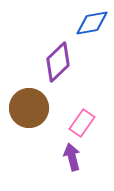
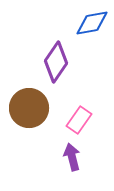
purple diamond: moved 2 px left; rotated 12 degrees counterclockwise
pink rectangle: moved 3 px left, 3 px up
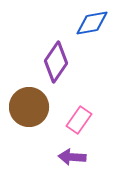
brown circle: moved 1 px up
purple arrow: rotated 72 degrees counterclockwise
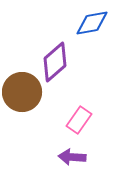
purple diamond: moved 1 px left; rotated 15 degrees clockwise
brown circle: moved 7 px left, 15 px up
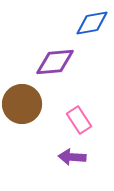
purple diamond: rotated 36 degrees clockwise
brown circle: moved 12 px down
pink rectangle: rotated 68 degrees counterclockwise
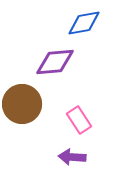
blue diamond: moved 8 px left
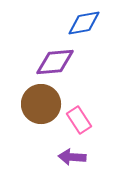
brown circle: moved 19 px right
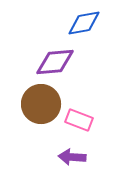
pink rectangle: rotated 36 degrees counterclockwise
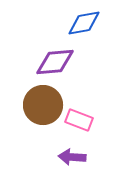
brown circle: moved 2 px right, 1 px down
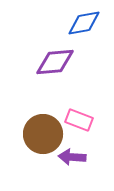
brown circle: moved 29 px down
